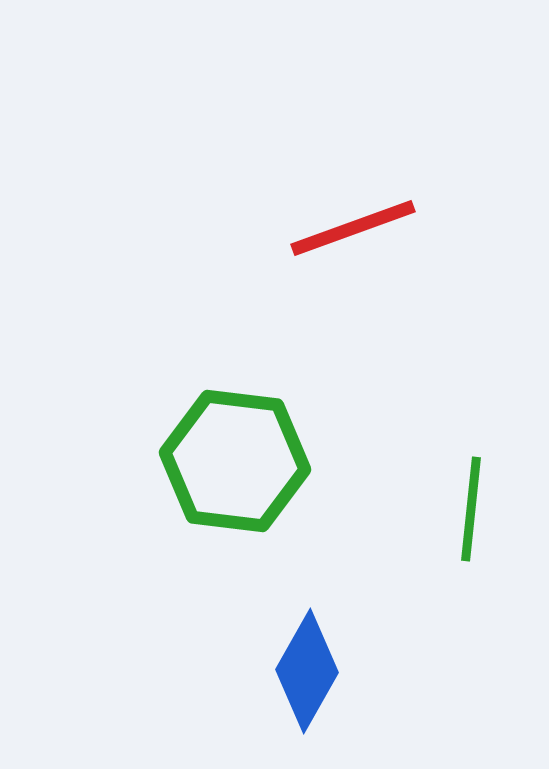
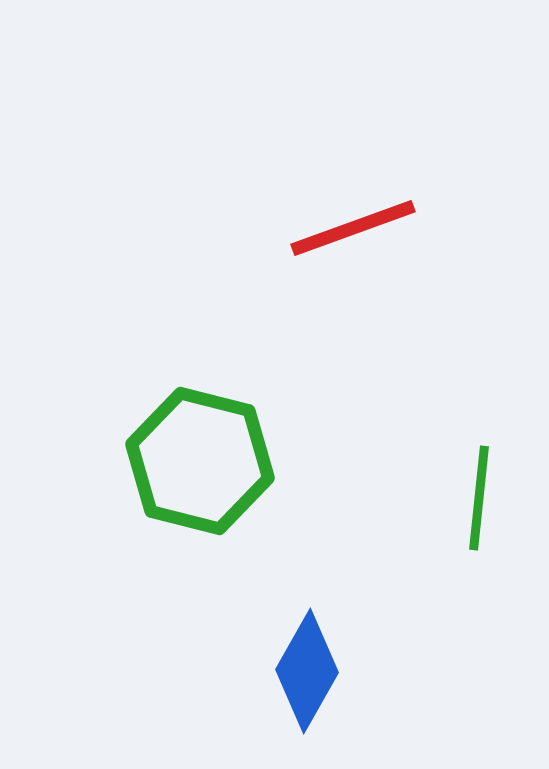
green hexagon: moved 35 px left; rotated 7 degrees clockwise
green line: moved 8 px right, 11 px up
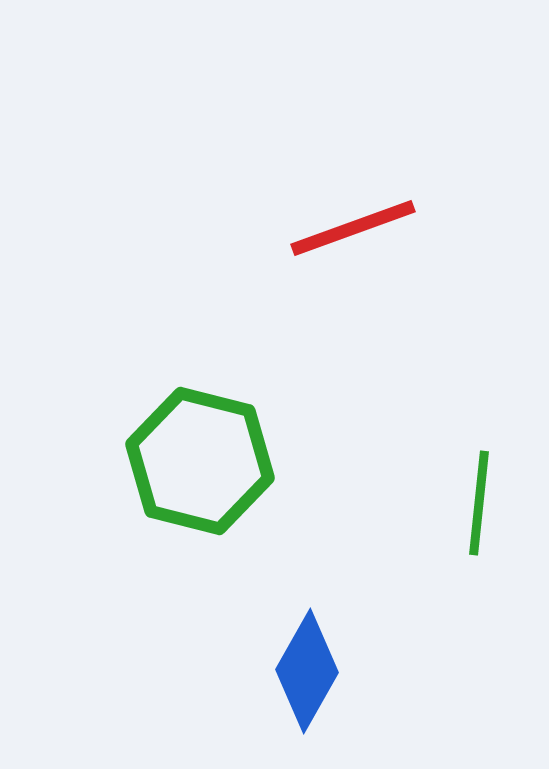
green line: moved 5 px down
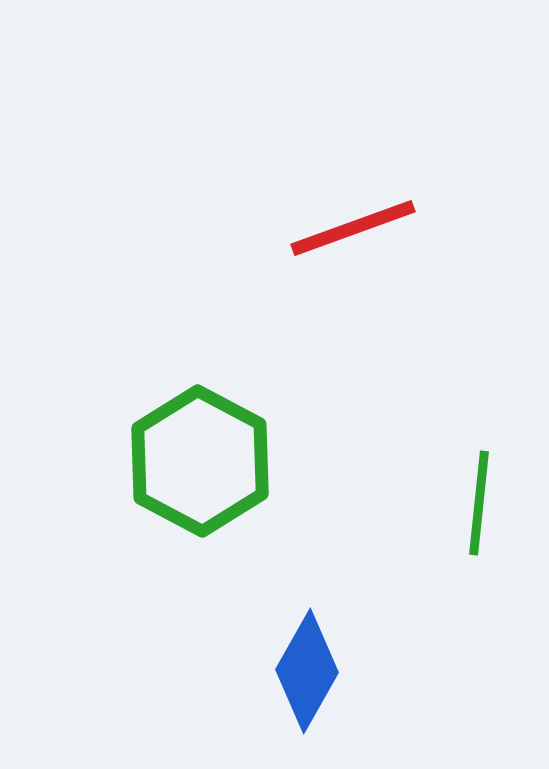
green hexagon: rotated 14 degrees clockwise
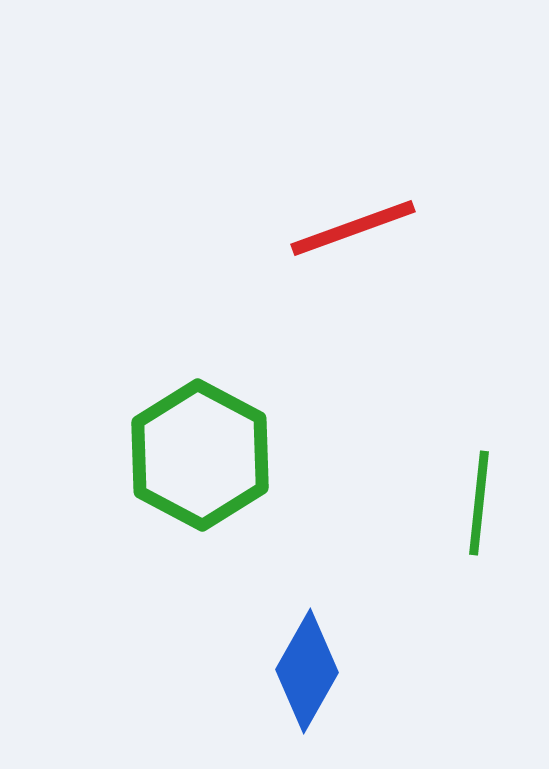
green hexagon: moved 6 px up
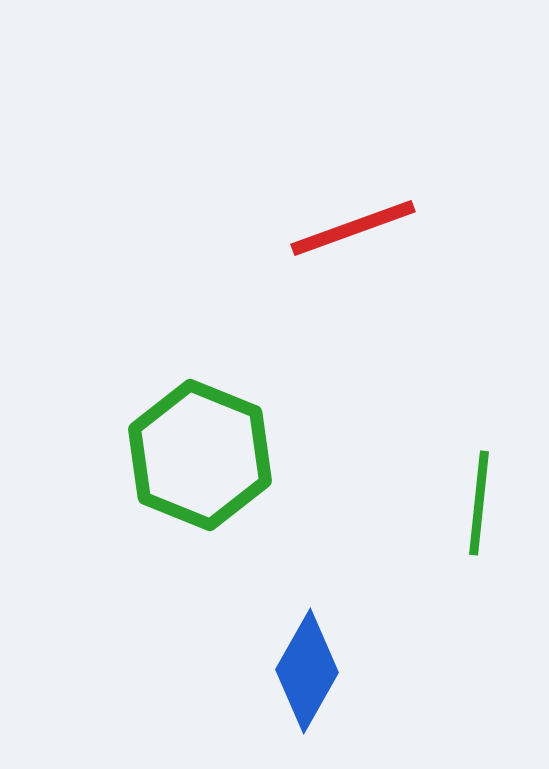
green hexagon: rotated 6 degrees counterclockwise
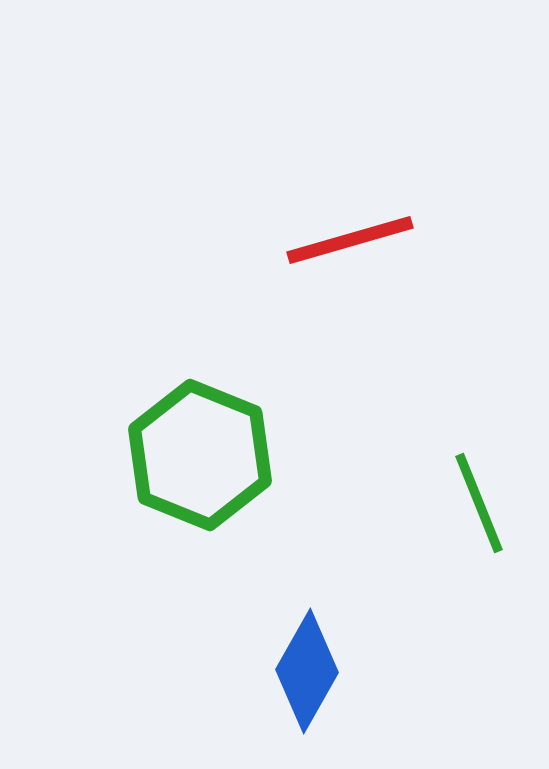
red line: moved 3 px left, 12 px down; rotated 4 degrees clockwise
green line: rotated 28 degrees counterclockwise
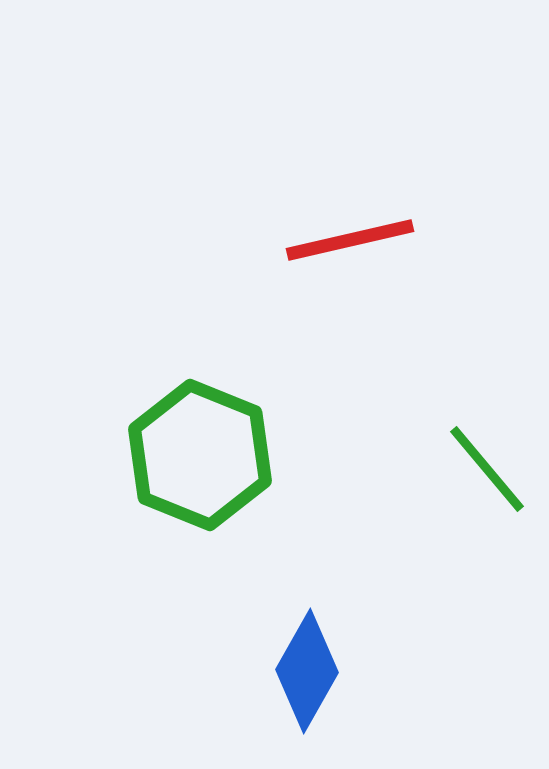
red line: rotated 3 degrees clockwise
green line: moved 8 px right, 34 px up; rotated 18 degrees counterclockwise
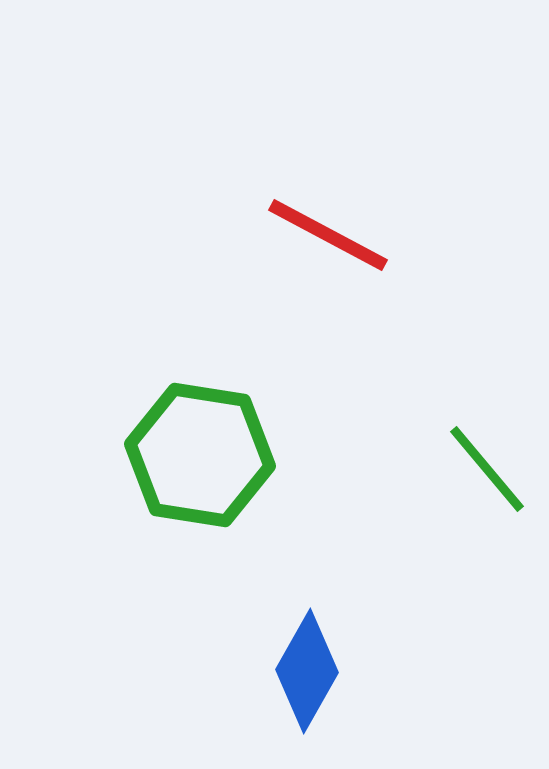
red line: moved 22 px left, 5 px up; rotated 41 degrees clockwise
green hexagon: rotated 13 degrees counterclockwise
